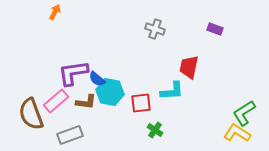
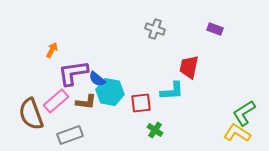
orange arrow: moved 3 px left, 38 px down
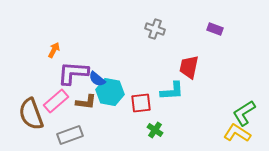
orange arrow: moved 2 px right
purple L-shape: rotated 12 degrees clockwise
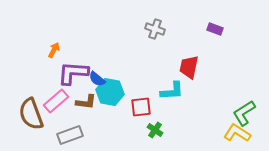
red square: moved 4 px down
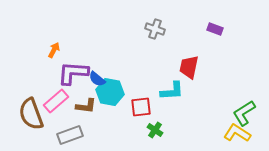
brown L-shape: moved 4 px down
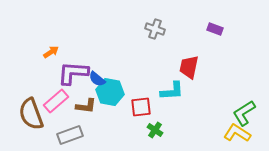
orange arrow: moved 3 px left, 2 px down; rotated 28 degrees clockwise
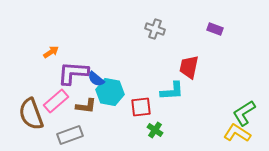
blue semicircle: moved 1 px left
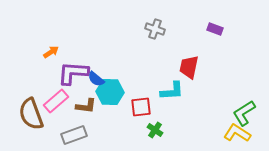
cyan hexagon: rotated 8 degrees counterclockwise
gray rectangle: moved 4 px right
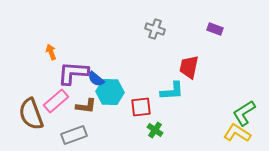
orange arrow: rotated 77 degrees counterclockwise
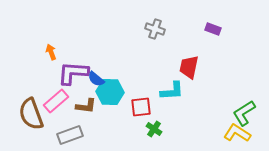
purple rectangle: moved 2 px left
green cross: moved 1 px left, 1 px up
gray rectangle: moved 4 px left
